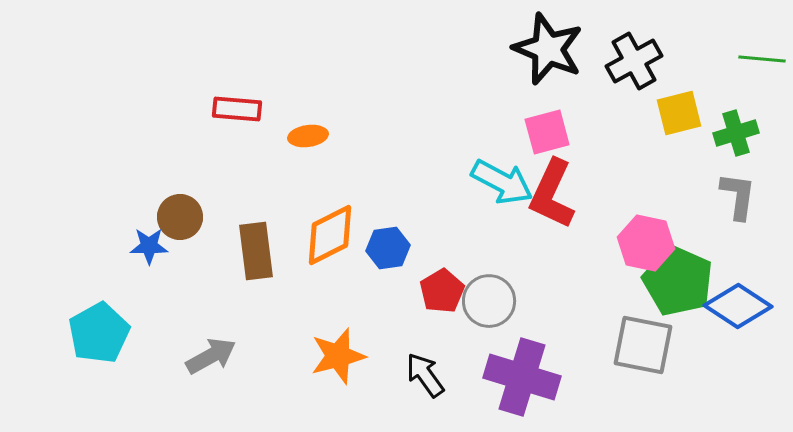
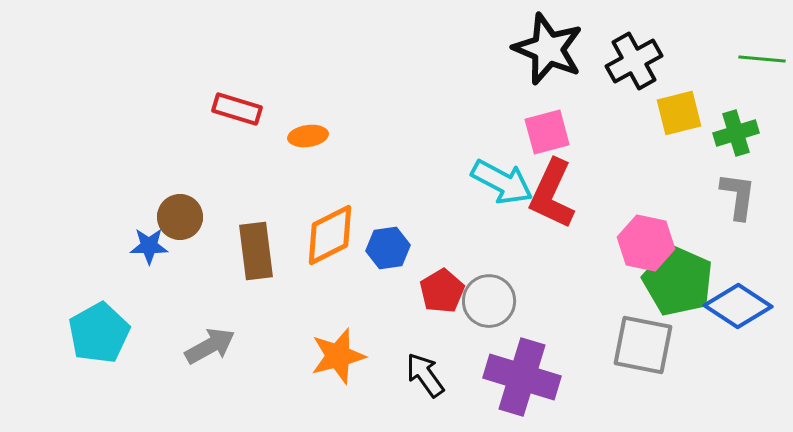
red rectangle: rotated 12 degrees clockwise
gray arrow: moved 1 px left, 10 px up
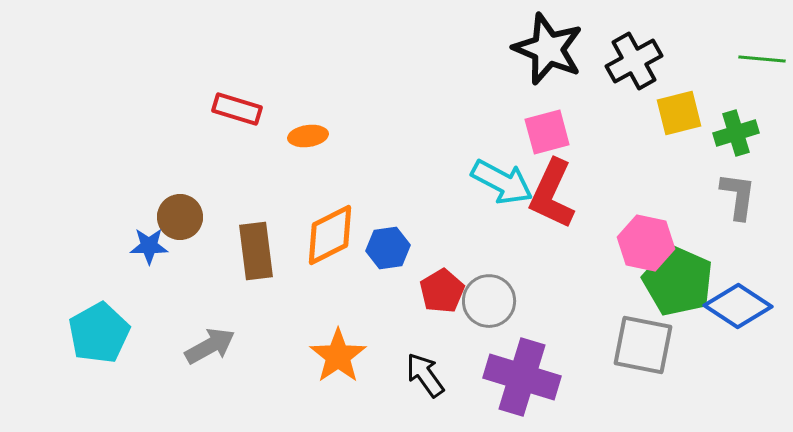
orange star: rotated 20 degrees counterclockwise
